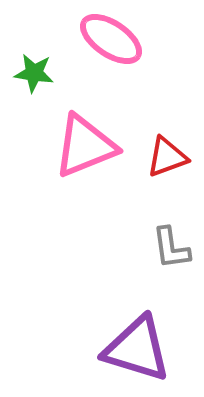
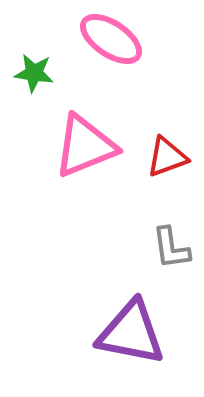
purple triangle: moved 6 px left, 16 px up; rotated 6 degrees counterclockwise
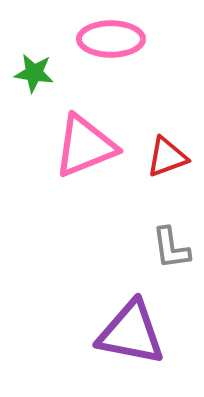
pink ellipse: rotated 34 degrees counterclockwise
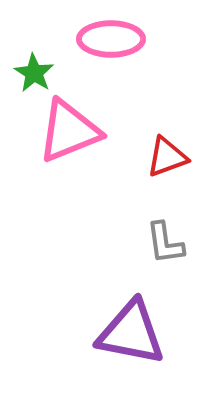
green star: rotated 24 degrees clockwise
pink triangle: moved 16 px left, 15 px up
gray L-shape: moved 6 px left, 5 px up
